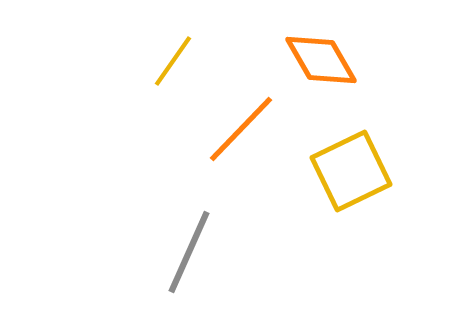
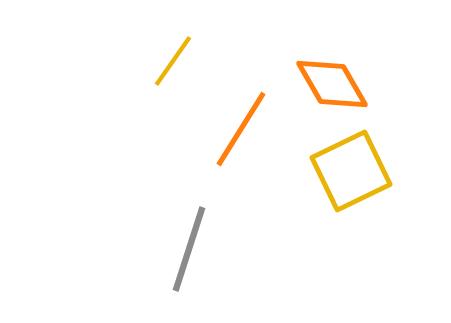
orange diamond: moved 11 px right, 24 px down
orange line: rotated 12 degrees counterclockwise
gray line: moved 3 px up; rotated 6 degrees counterclockwise
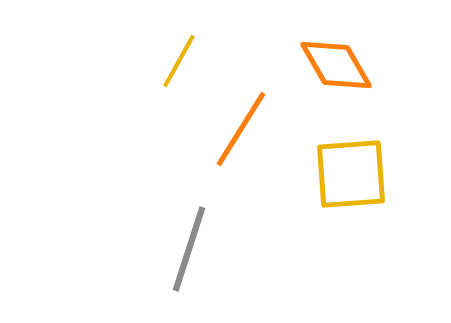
yellow line: moved 6 px right; rotated 6 degrees counterclockwise
orange diamond: moved 4 px right, 19 px up
yellow square: moved 3 px down; rotated 22 degrees clockwise
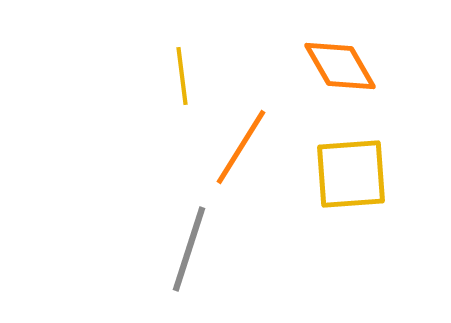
yellow line: moved 3 px right, 15 px down; rotated 36 degrees counterclockwise
orange diamond: moved 4 px right, 1 px down
orange line: moved 18 px down
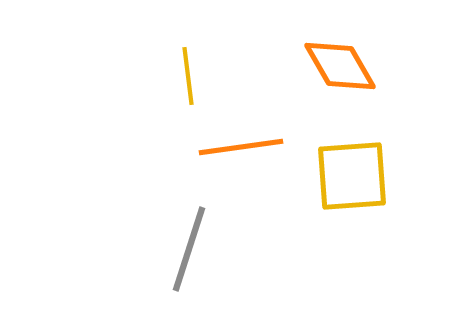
yellow line: moved 6 px right
orange line: rotated 50 degrees clockwise
yellow square: moved 1 px right, 2 px down
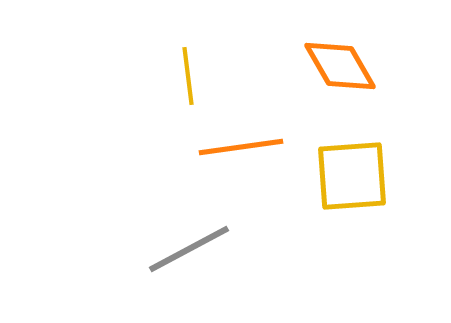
gray line: rotated 44 degrees clockwise
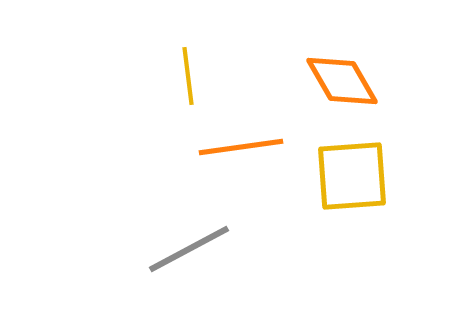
orange diamond: moved 2 px right, 15 px down
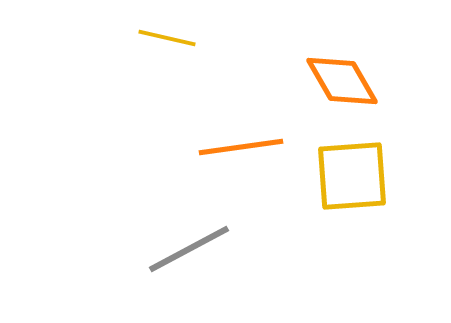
yellow line: moved 21 px left, 38 px up; rotated 70 degrees counterclockwise
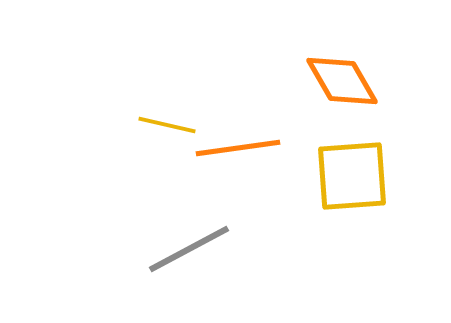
yellow line: moved 87 px down
orange line: moved 3 px left, 1 px down
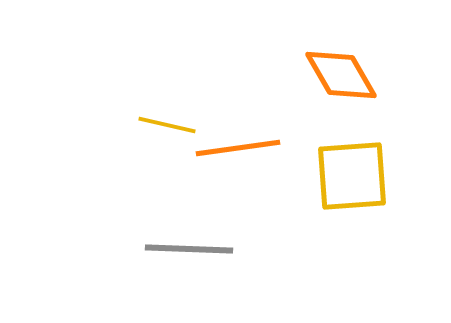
orange diamond: moved 1 px left, 6 px up
gray line: rotated 30 degrees clockwise
